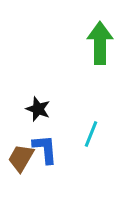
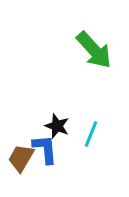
green arrow: moved 6 px left, 7 px down; rotated 138 degrees clockwise
black star: moved 19 px right, 17 px down
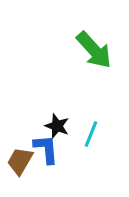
blue L-shape: moved 1 px right
brown trapezoid: moved 1 px left, 3 px down
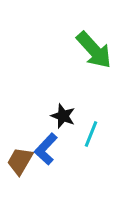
black star: moved 6 px right, 10 px up
blue L-shape: rotated 132 degrees counterclockwise
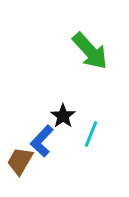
green arrow: moved 4 px left, 1 px down
black star: rotated 15 degrees clockwise
blue L-shape: moved 4 px left, 8 px up
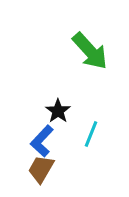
black star: moved 5 px left, 5 px up
brown trapezoid: moved 21 px right, 8 px down
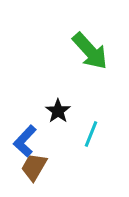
blue L-shape: moved 17 px left
brown trapezoid: moved 7 px left, 2 px up
